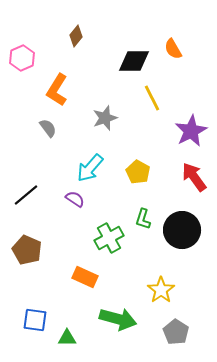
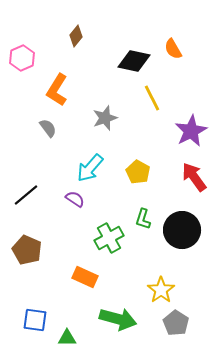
black diamond: rotated 12 degrees clockwise
gray pentagon: moved 9 px up
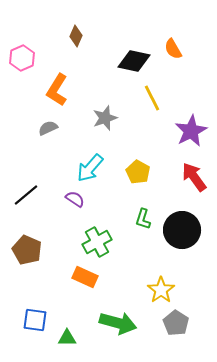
brown diamond: rotated 15 degrees counterclockwise
gray semicircle: rotated 78 degrees counterclockwise
green cross: moved 12 px left, 4 px down
green arrow: moved 4 px down
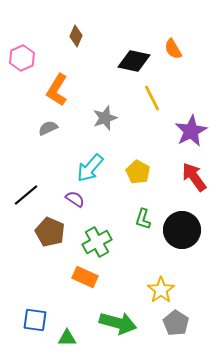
brown pentagon: moved 23 px right, 18 px up
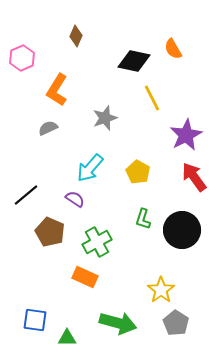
purple star: moved 5 px left, 4 px down
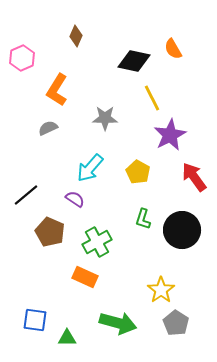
gray star: rotated 20 degrees clockwise
purple star: moved 16 px left
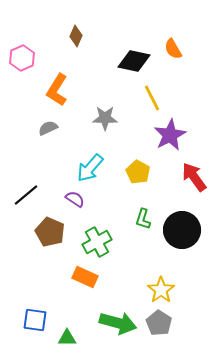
gray pentagon: moved 17 px left
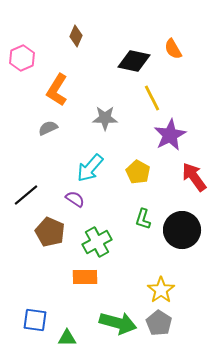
orange rectangle: rotated 25 degrees counterclockwise
